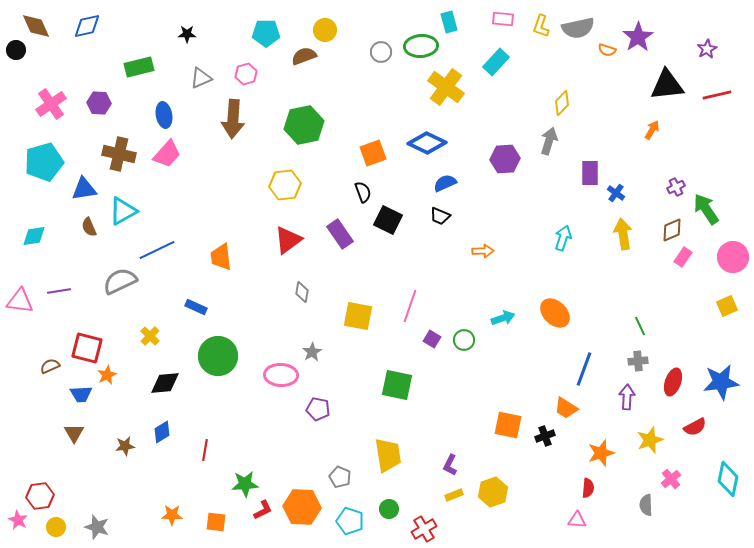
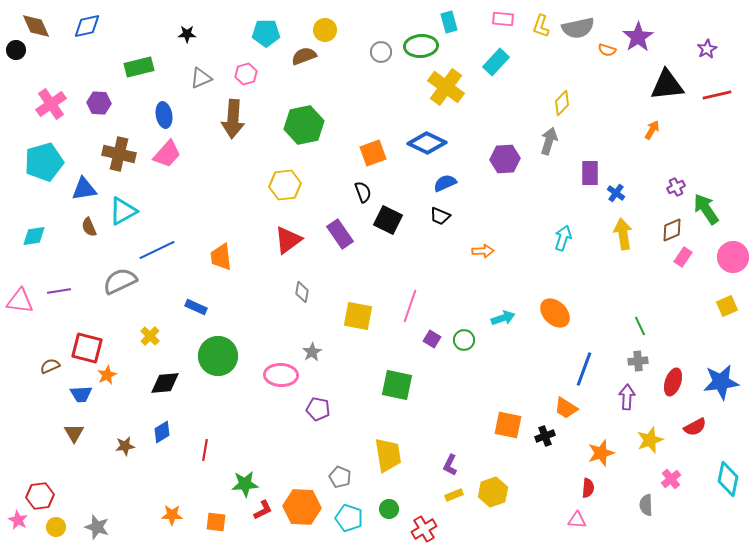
cyan pentagon at (350, 521): moved 1 px left, 3 px up
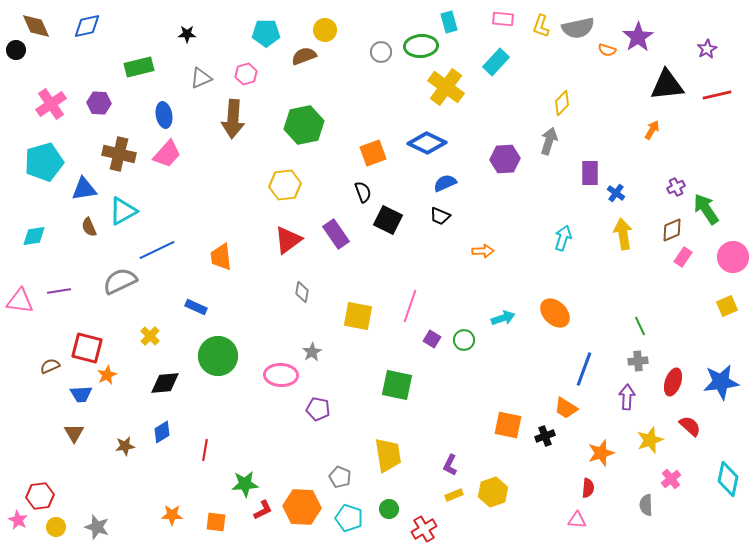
purple rectangle at (340, 234): moved 4 px left
red semicircle at (695, 427): moved 5 px left, 1 px up; rotated 110 degrees counterclockwise
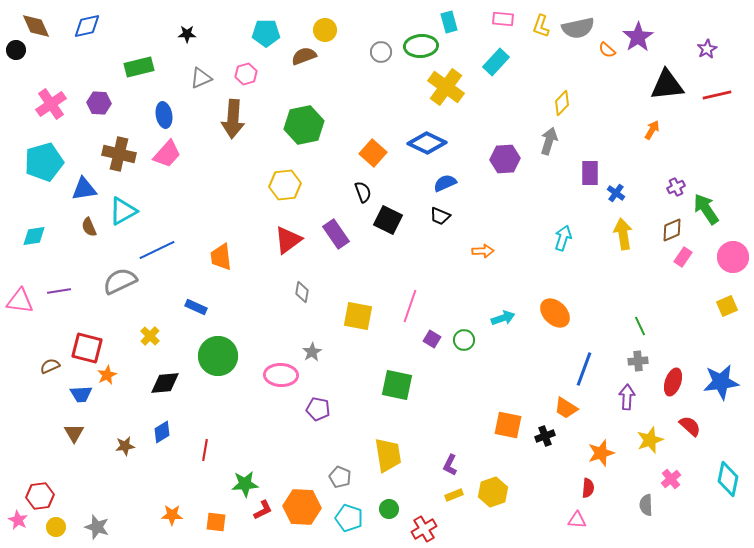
orange semicircle at (607, 50): rotated 24 degrees clockwise
orange square at (373, 153): rotated 28 degrees counterclockwise
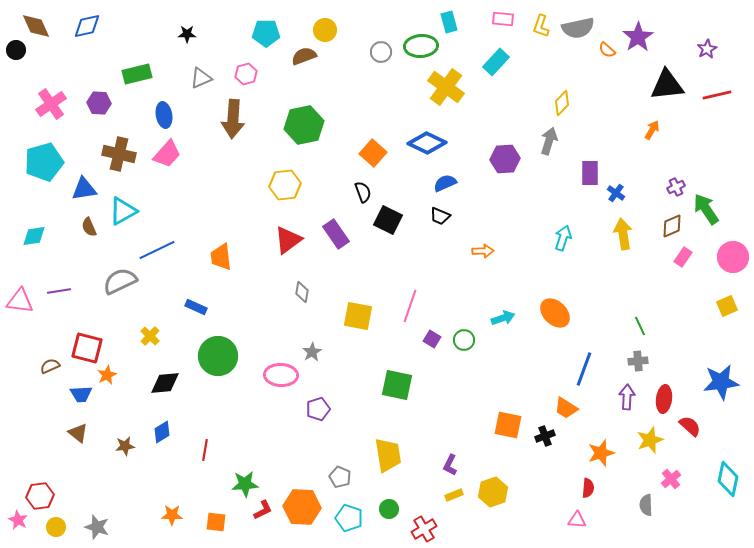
green rectangle at (139, 67): moved 2 px left, 7 px down
brown diamond at (672, 230): moved 4 px up
red ellipse at (673, 382): moved 9 px left, 17 px down; rotated 12 degrees counterclockwise
purple pentagon at (318, 409): rotated 30 degrees counterclockwise
brown triangle at (74, 433): moved 4 px right; rotated 20 degrees counterclockwise
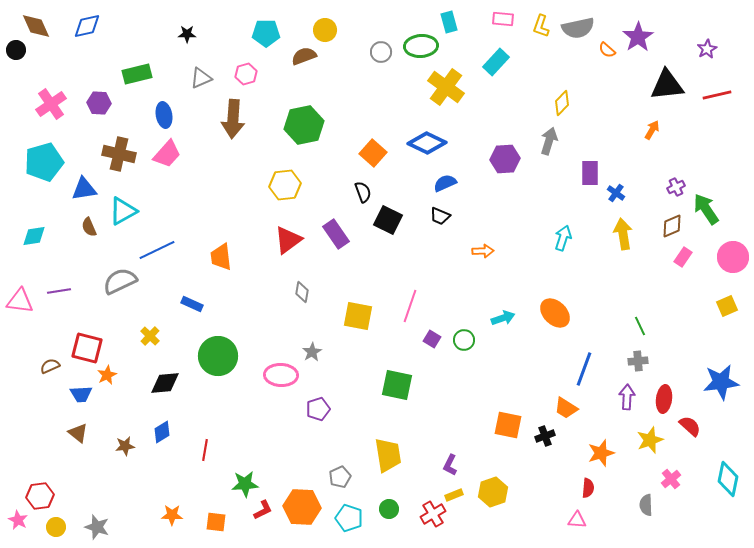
blue rectangle at (196, 307): moved 4 px left, 3 px up
gray pentagon at (340, 477): rotated 25 degrees clockwise
red cross at (424, 529): moved 9 px right, 15 px up
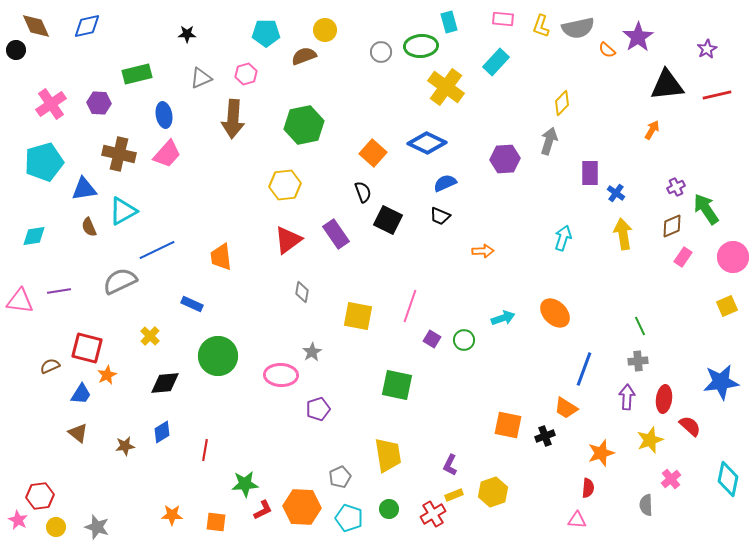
blue trapezoid at (81, 394): rotated 55 degrees counterclockwise
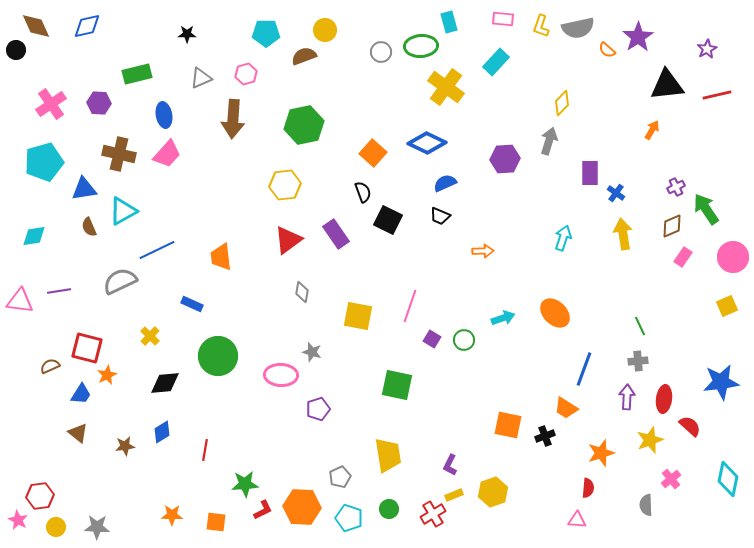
gray star at (312, 352): rotated 24 degrees counterclockwise
gray star at (97, 527): rotated 15 degrees counterclockwise
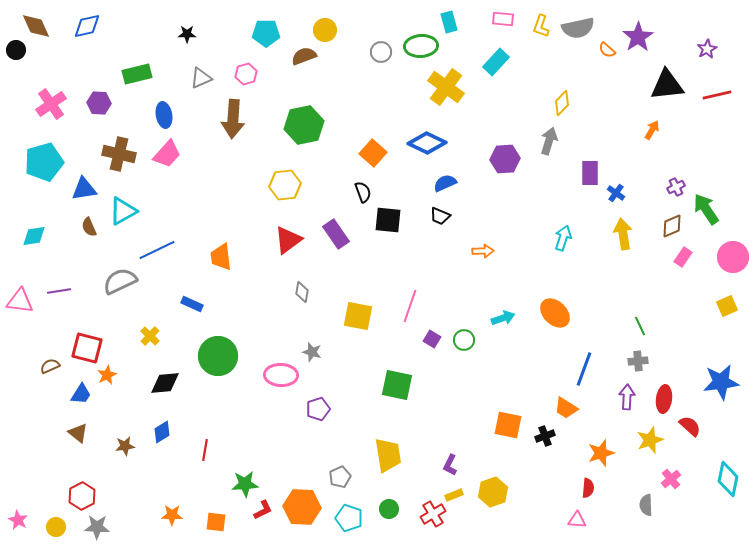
black square at (388, 220): rotated 20 degrees counterclockwise
red hexagon at (40, 496): moved 42 px right; rotated 20 degrees counterclockwise
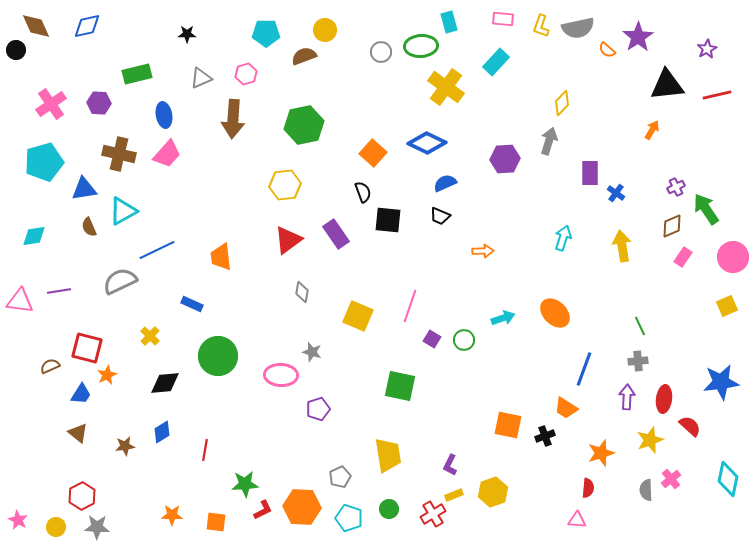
yellow arrow at (623, 234): moved 1 px left, 12 px down
yellow square at (358, 316): rotated 12 degrees clockwise
green square at (397, 385): moved 3 px right, 1 px down
gray semicircle at (646, 505): moved 15 px up
